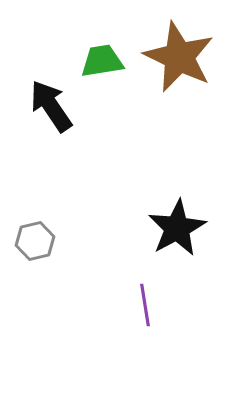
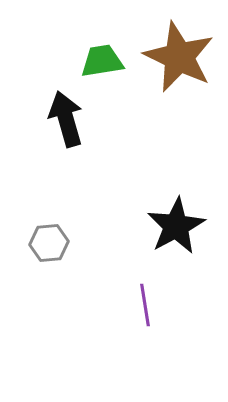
black arrow: moved 15 px right, 13 px down; rotated 18 degrees clockwise
black star: moved 1 px left, 2 px up
gray hexagon: moved 14 px right, 2 px down; rotated 9 degrees clockwise
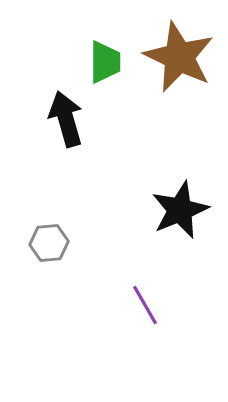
green trapezoid: moved 3 px right, 1 px down; rotated 99 degrees clockwise
black star: moved 4 px right, 16 px up; rotated 6 degrees clockwise
purple line: rotated 21 degrees counterclockwise
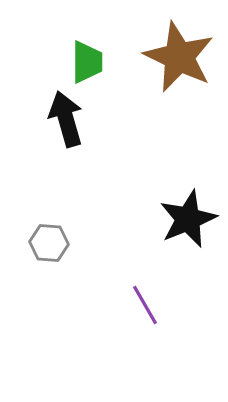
green trapezoid: moved 18 px left
black star: moved 8 px right, 9 px down
gray hexagon: rotated 9 degrees clockwise
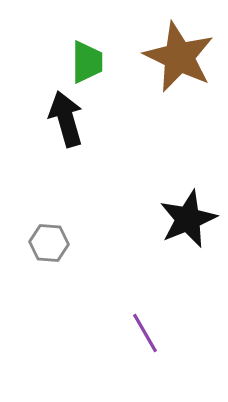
purple line: moved 28 px down
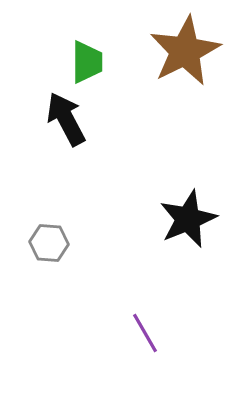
brown star: moved 6 px right, 6 px up; rotated 20 degrees clockwise
black arrow: rotated 12 degrees counterclockwise
